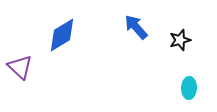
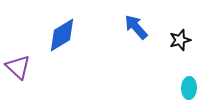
purple triangle: moved 2 px left
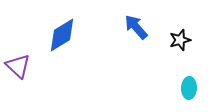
purple triangle: moved 1 px up
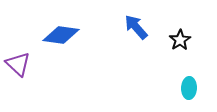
blue diamond: moved 1 px left; rotated 39 degrees clockwise
black star: rotated 15 degrees counterclockwise
purple triangle: moved 2 px up
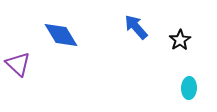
blue diamond: rotated 51 degrees clockwise
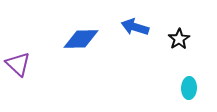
blue arrow: moved 1 px left; rotated 32 degrees counterclockwise
blue diamond: moved 20 px right, 4 px down; rotated 60 degrees counterclockwise
black star: moved 1 px left, 1 px up
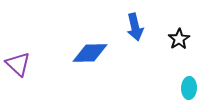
blue arrow: rotated 120 degrees counterclockwise
blue diamond: moved 9 px right, 14 px down
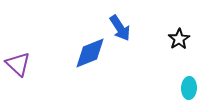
blue arrow: moved 15 px left, 1 px down; rotated 20 degrees counterclockwise
blue diamond: rotated 21 degrees counterclockwise
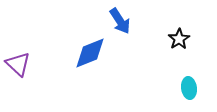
blue arrow: moved 7 px up
cyan ellipse: rotated 10 degrees counterclockwise
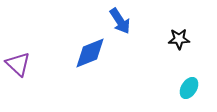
black star: rotated 30 degrees clockwise
cyan ellipse: rotated 40 degrees clockwise
